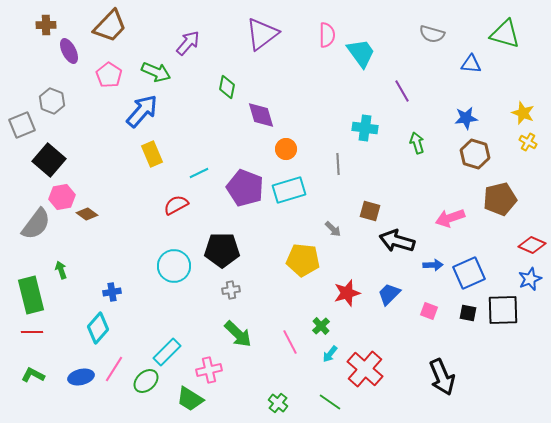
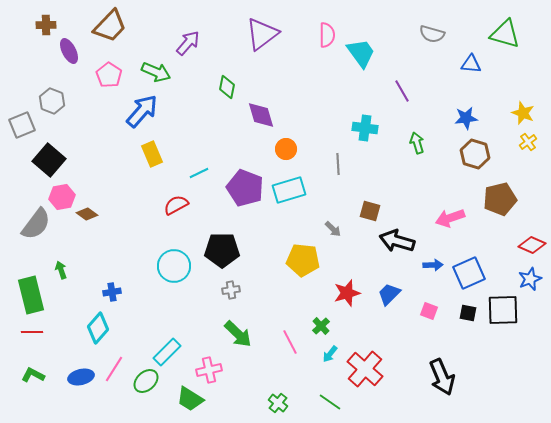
yellow cross at (528, 142): rotated 24 degrees clockwise
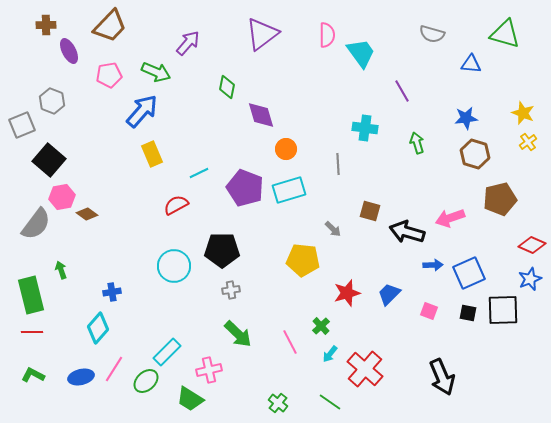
pink pentagon at (109, 75): rotated 30 degrees clockwise
black arrow at (397, 241): moved 10 px right, 9 px up
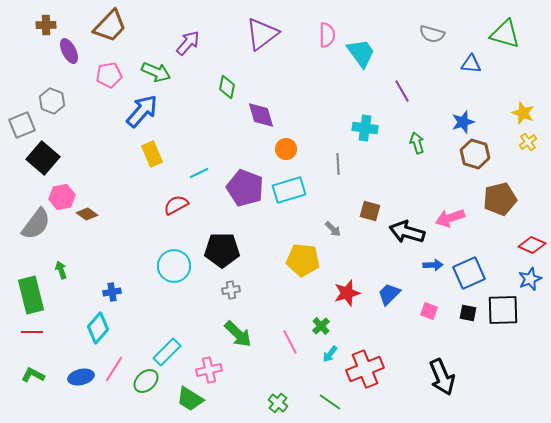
blue star at (466, 118): moved 3 px left, 4 px down; rotated 10 degrees counterclockwise
black square at (49, 160): moved 6 px left, 2 px up
red cross at (365, 369): rotated 27 degrees clockwise
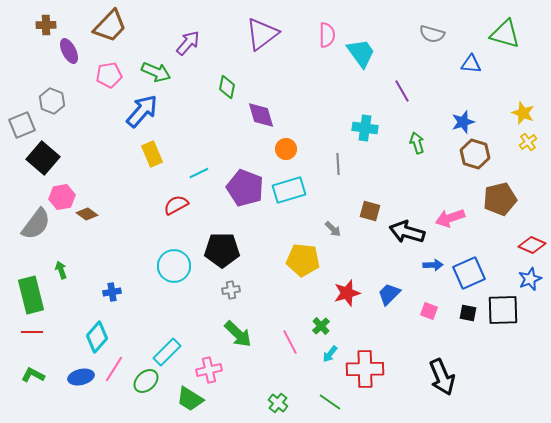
cyan diamond at (98, 328): moved 1 px left, 9 px down
red cross at (365, 369): rotated 21 degrees clockwise
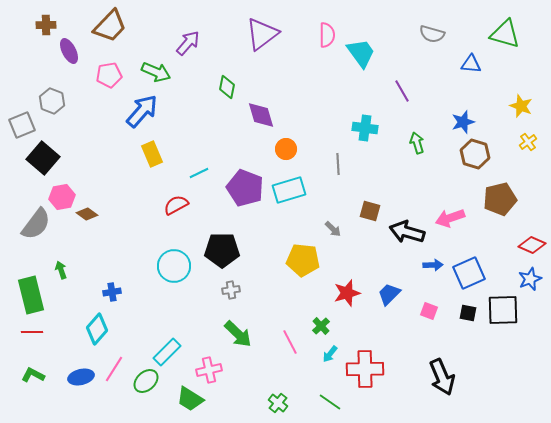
yellow star at (523, 113): moved 2 px left, 7 px up
cyan diamond at (97, 337): moved 8 px up
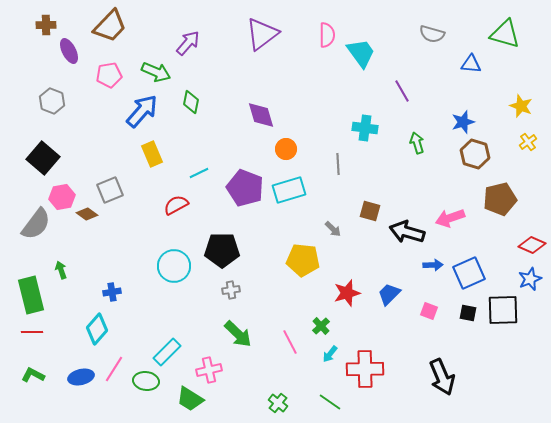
green diamond at (227, 87): moved 36 px left, 15 px down
gray square at (22, 125): moved 88 px right, 65 px down
green ellipse at (146, 381): rotated 50 degrees clockwise
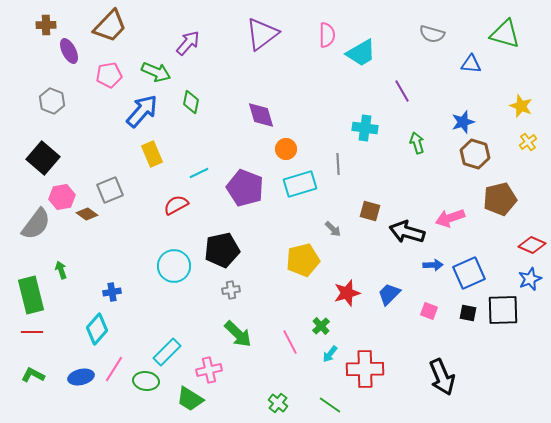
cyan trapezoid at (361, 53): rotated 96 degrees clockwise
cyan rectangle at (289, 190): moved 11 px right, 6 px up
black pentagon at (222, 250): rotated 12 degrees counterclockwise
yellow pentagon at (303, 260): rotated 20 degrees counterclockwise
green line at (330, 402): moved 3 px down
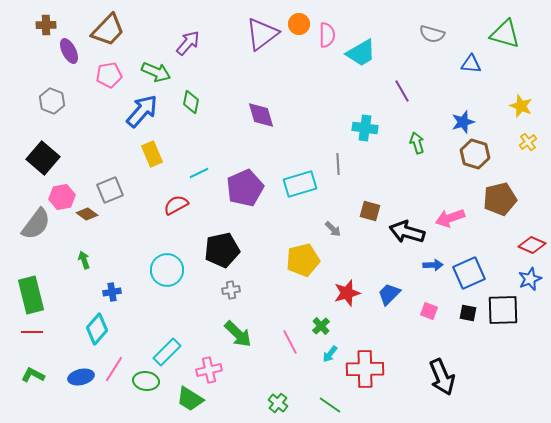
brown trapezoid at (110, 26): moved 2 px left, 4 px down
orange circle at (286, 149): moved 13 px right, 125 px up
purple pentagon at (245, 188): rotated 27 degrees clockwise
cyan circle at (174, 266): moved 7 px left, 4 px down
green arrow at (61, 270): moved 23 px right, 10 px up
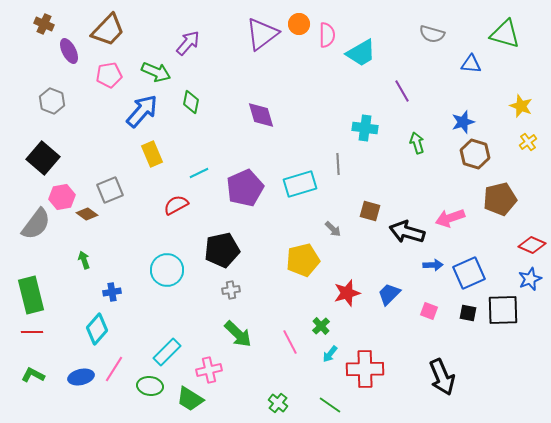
brown cross at (46, 25): moved 2 px left, 1 px up; rotated 24 degrees clockwise
green ellipse at (146, 381): moved 4 px right, 5 px down
